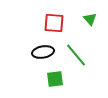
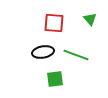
green line: rotated 30 degrees counterclockwise
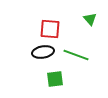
red square: moved 4 px left, 6 px down
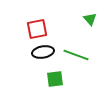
red square: moved 13 px left; rotated 15 degrees counterclockwise
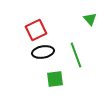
red square: moved 1 px left, 1 px down; rotated 15 degrees counterclockwise
green line: rotated 50 degrees clockwise
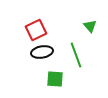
green triangle: moved 7 px down
black ellipse: moved 1 px left
green square: rotated 12 degrees clockwise
